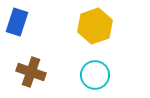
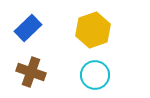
blue rectangle: moved 11 px right, 6 px down; rotated 28 degrees clockwise
yellow hexagon: moved 2 px left, 4 px down
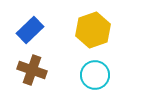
blue rectangle: moved 2 px right, 2 px down
brown cross: moved 1 px right, 2 px up
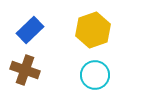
brown cross: moved 7 px left
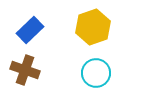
yellow hexagon: moved 3 px up
cyan circle: moved 1 px right, 2 px up
